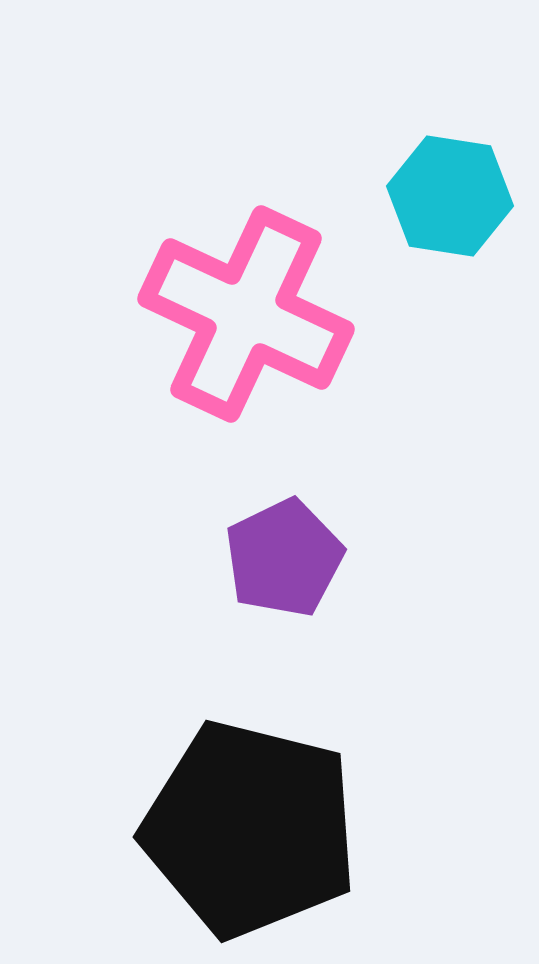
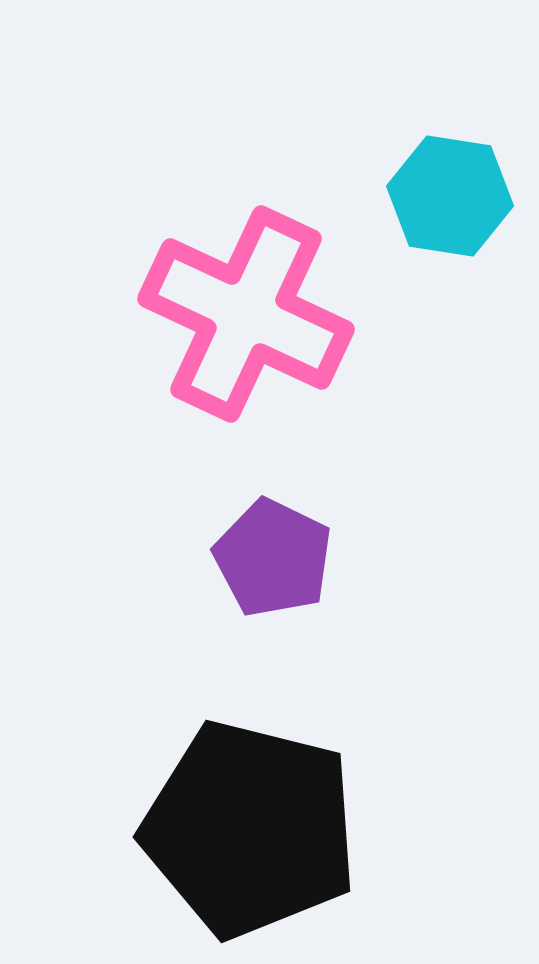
purple pentagon: moved 11 px left; rotated 20 degrees counterclockwise
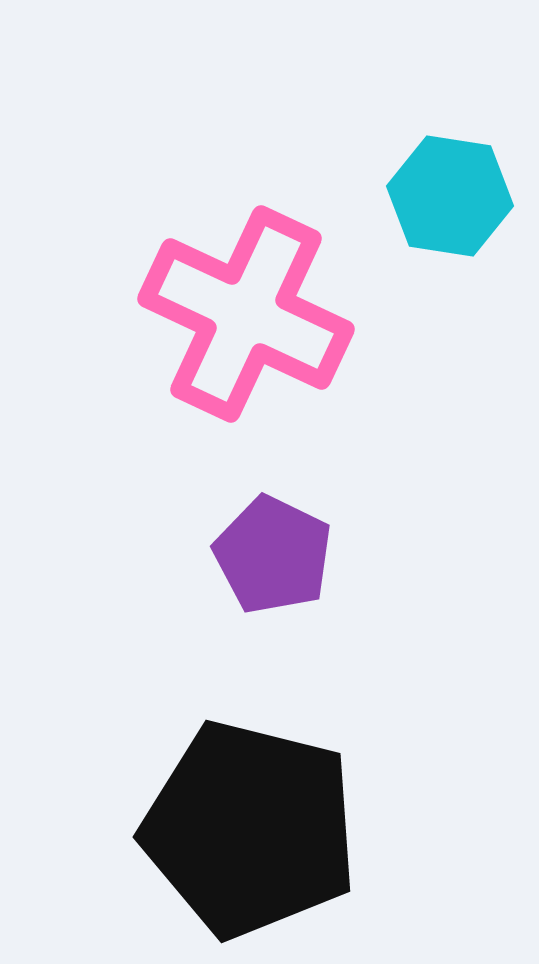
purple pentagon: moved 3 px up
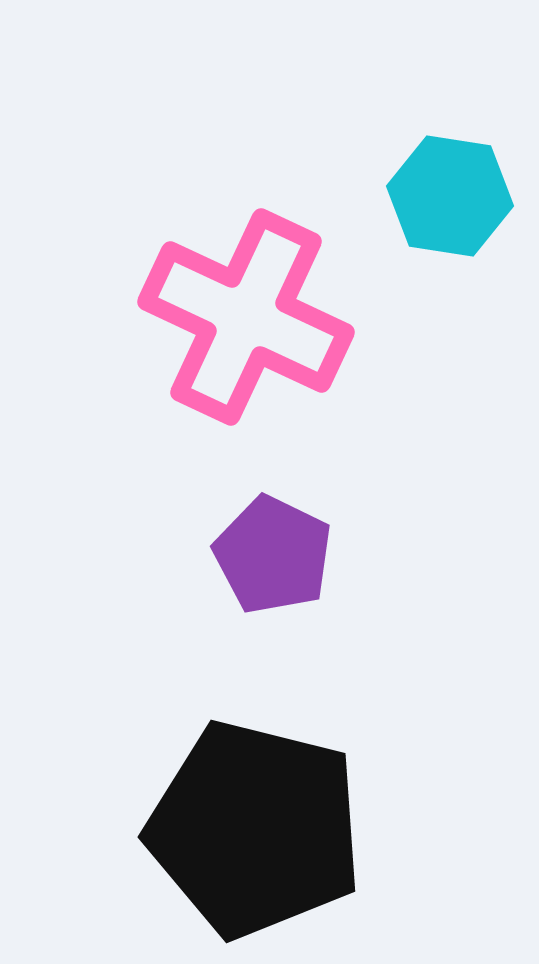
pink cross: moved 3 px down
black pentagon: moved 5 px right
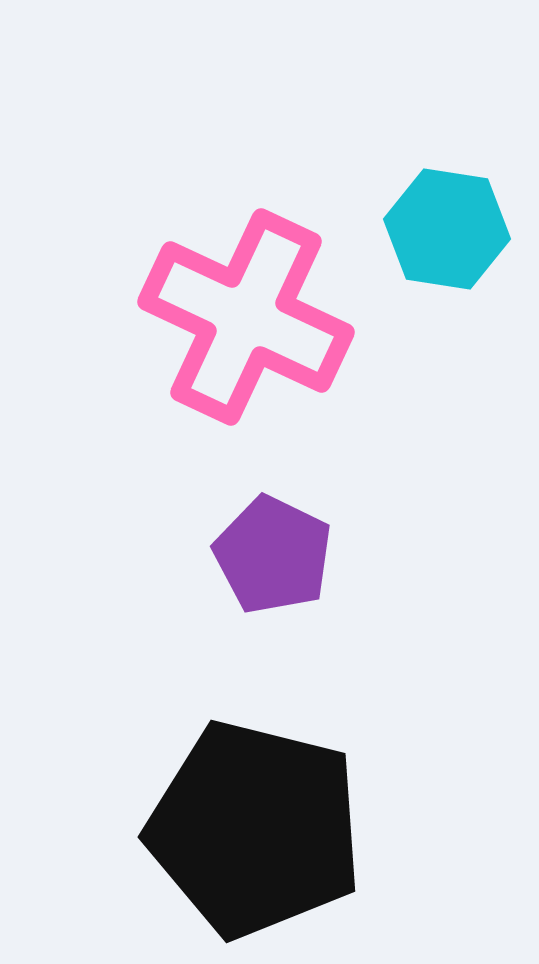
cyan hexagon: moved 3 px left, 33 px down
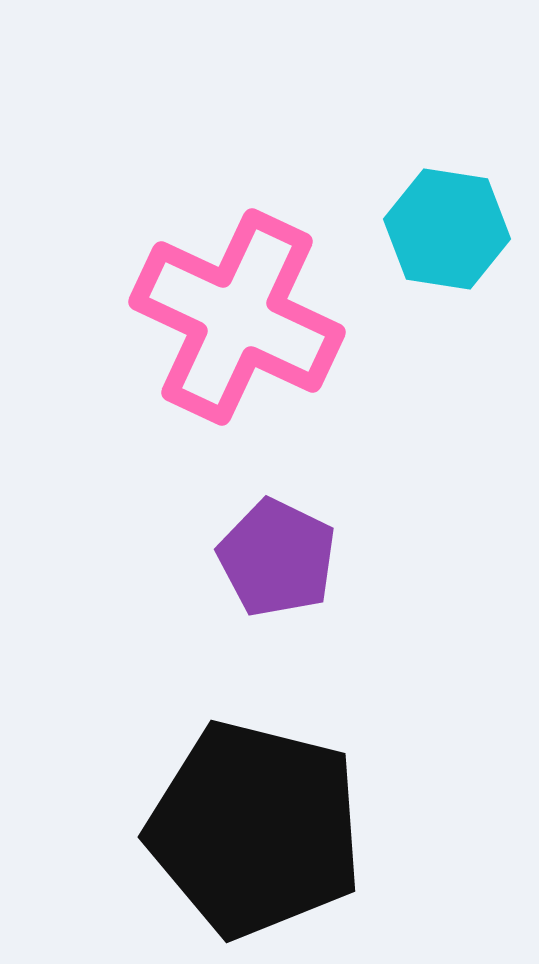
pink cross: moved 9 px left
purple pentagon: moved 4 px right, 3 px down
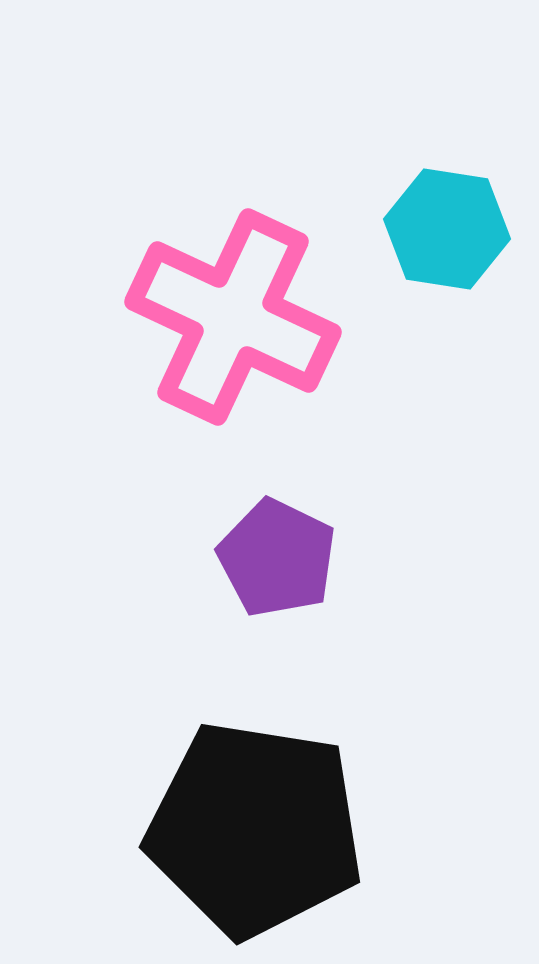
pink cross: moved 4 px left
black pentagon: rotated 5 degrees counterclockwise
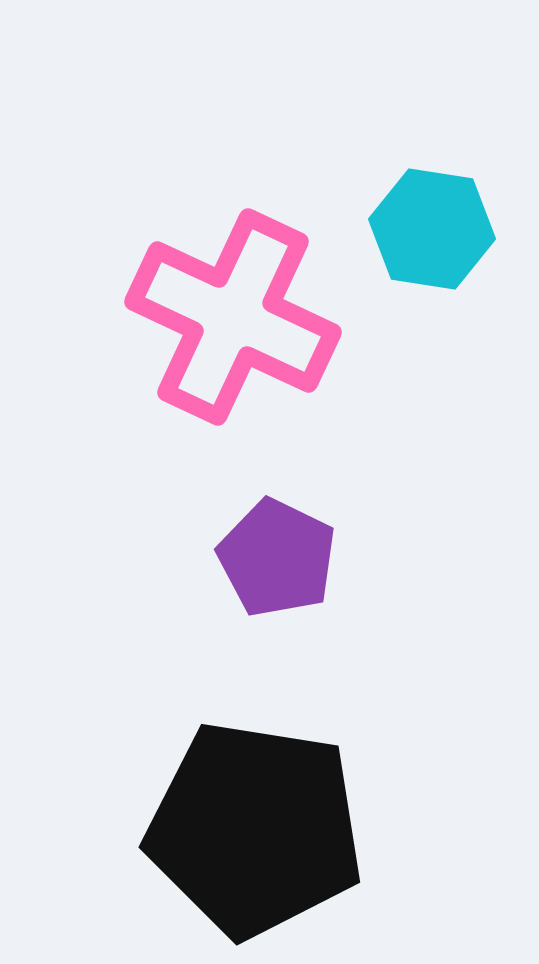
cyan hexagon: moved 15 px left
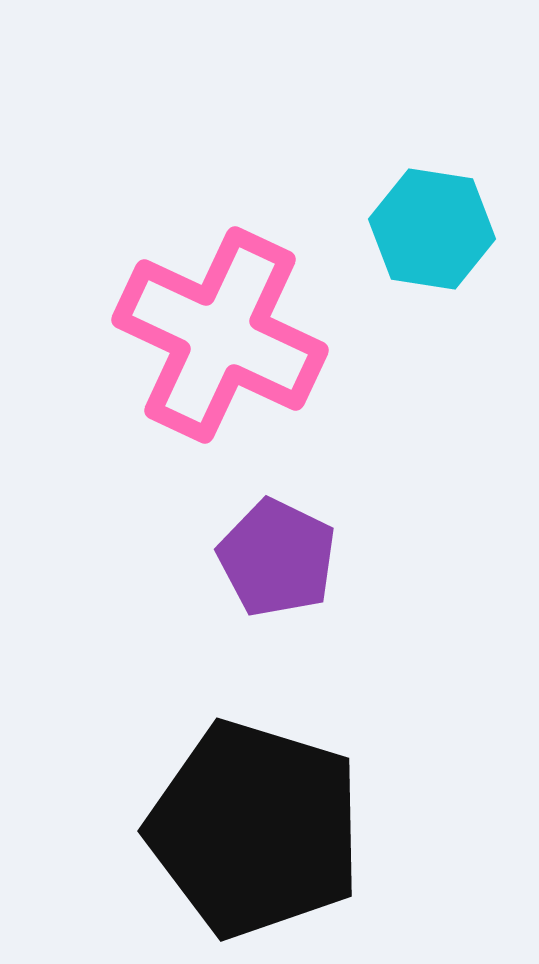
pink cross: moved 13 px left, 18 px down
black pentagon: rotated 8 degrees clockwise
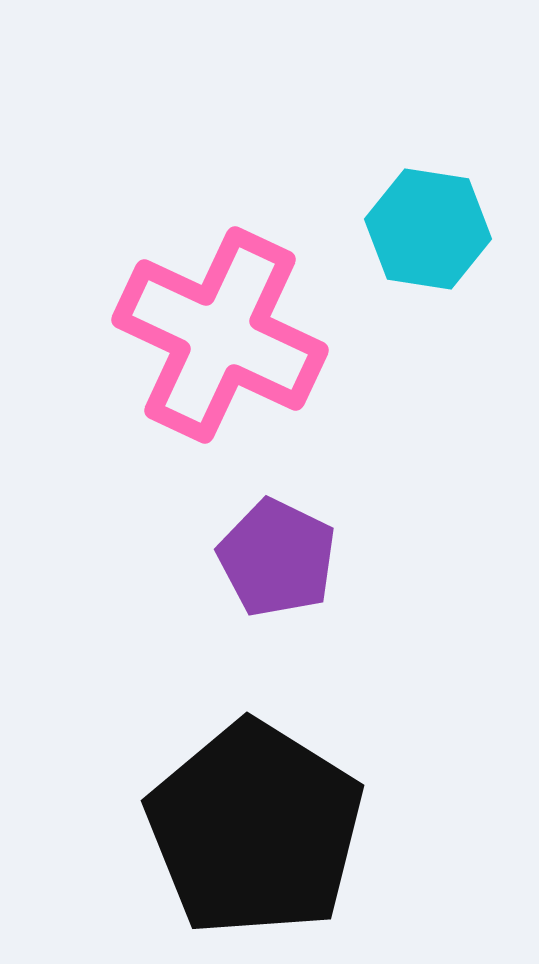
cyan hexagon: moved 4 px left
black pentagon: rotated 15 degrees clockwise
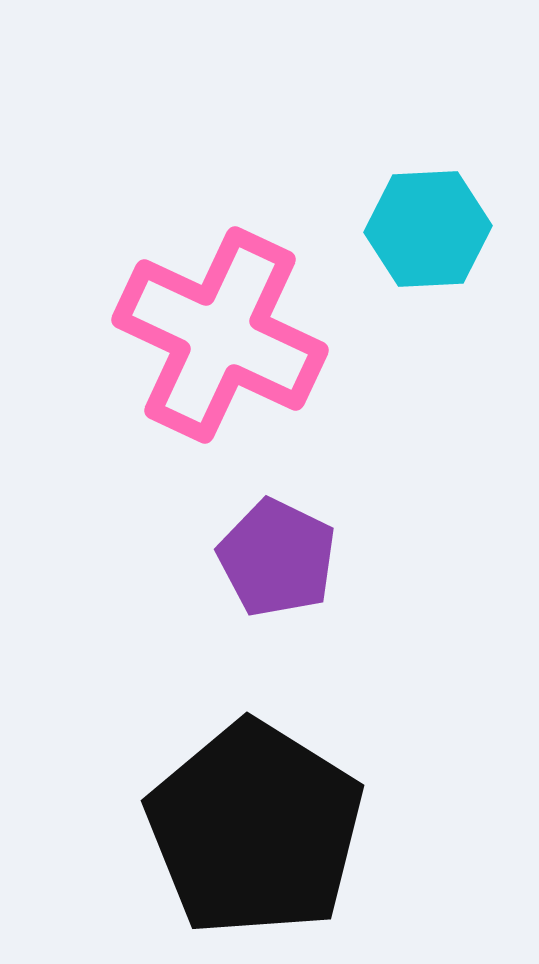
cyan hexagon: rotated 12 degrees counterclockwise
